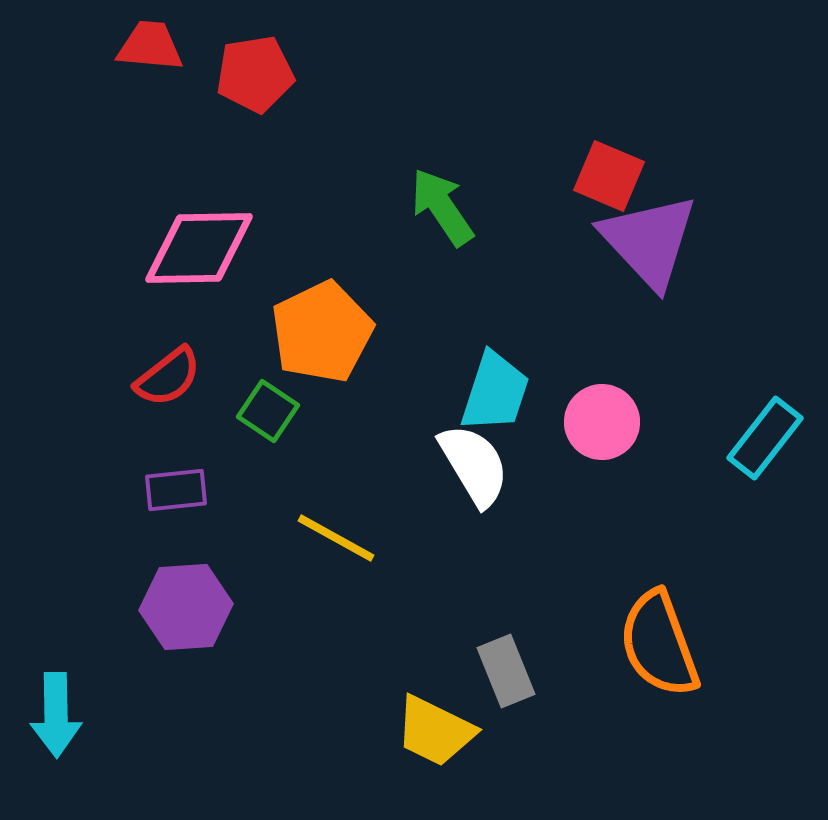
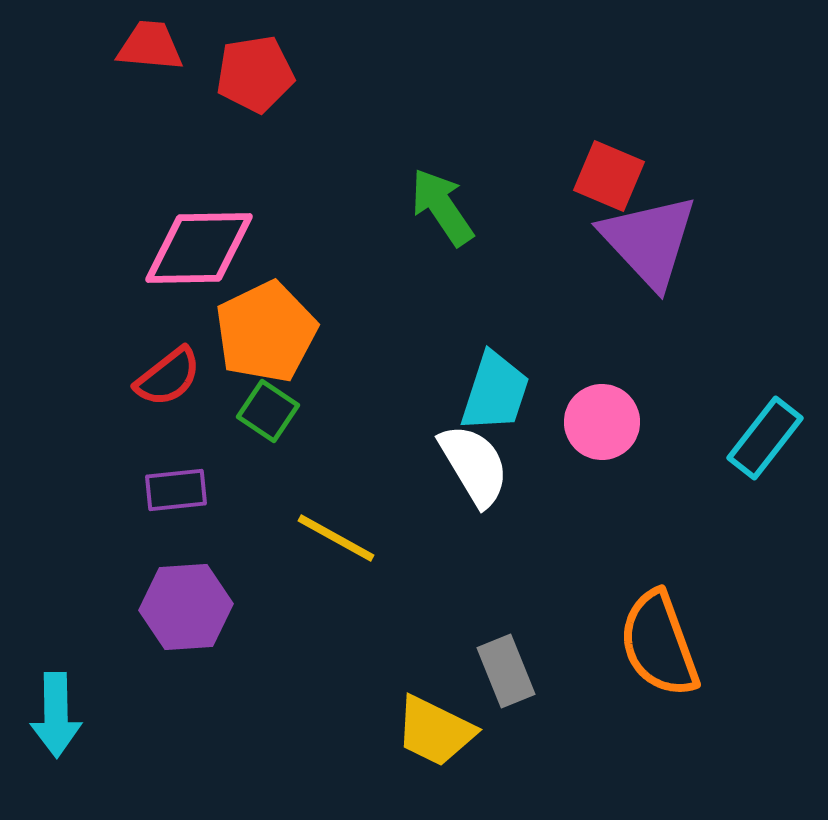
orange pentagon: moved 56 px left
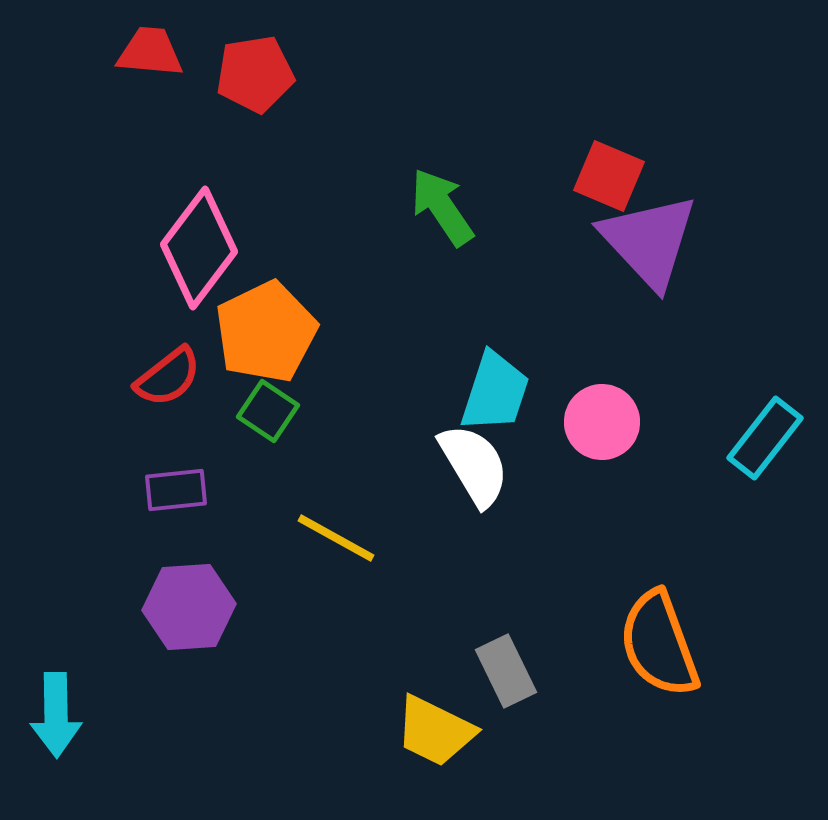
red trapezoid: moved 6 px down
pink diamond: rotated 52 degrees counterclockwise
purple hexagon: moved 3 px right
gray rectangle: rotated 4 degrees counterclockwise
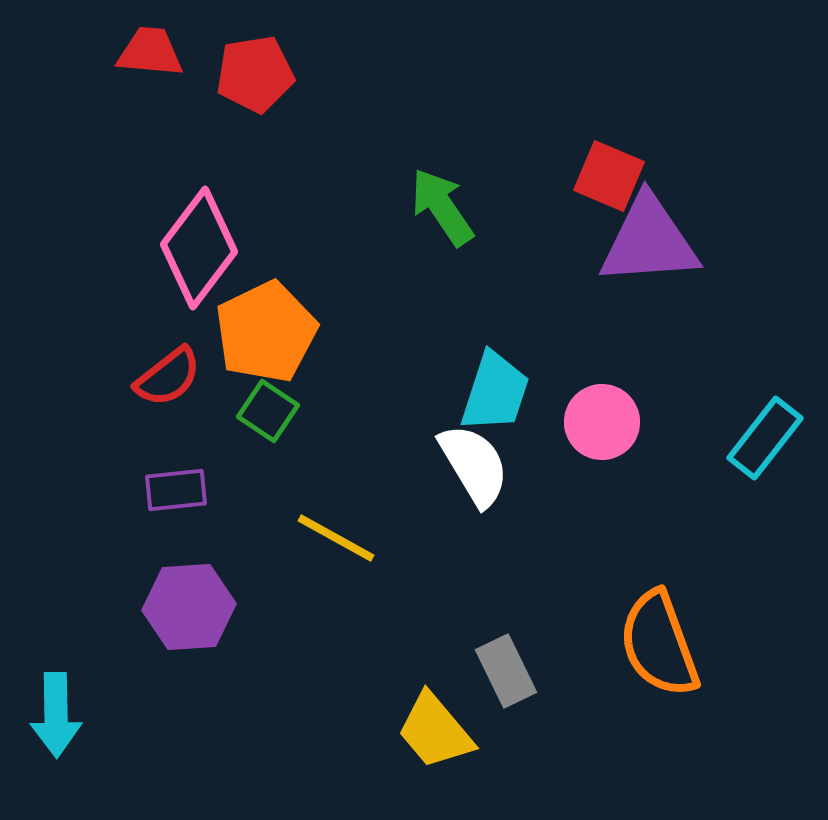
purple triangle: rotated 51 degrees counterclockwise
yellow trapezoid: rotated 24 degrees clockwise
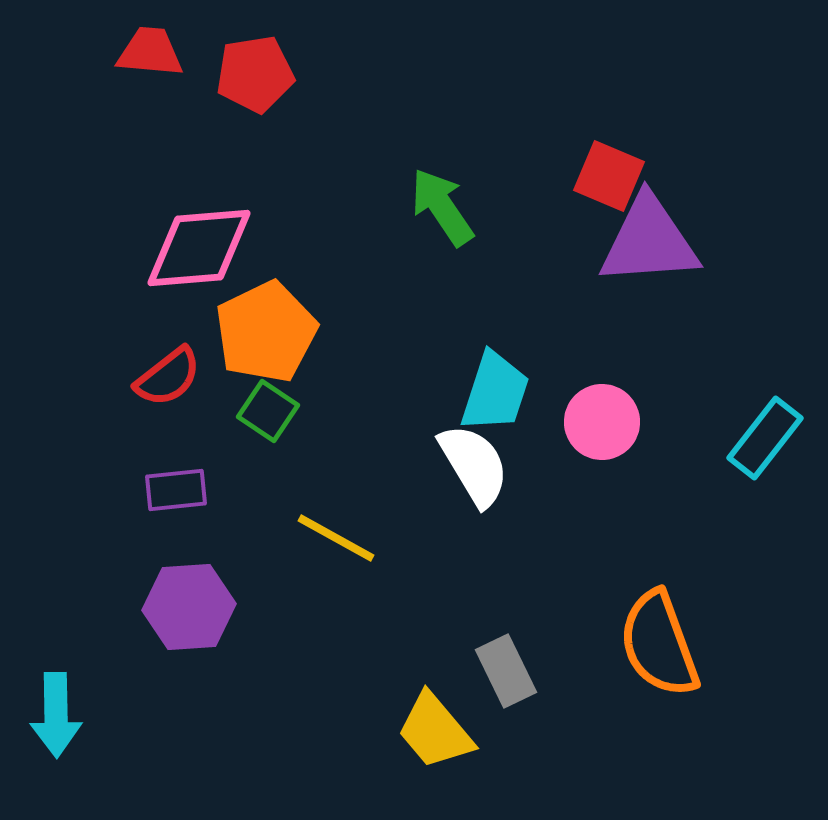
pink diamond: rotated 48 degrees clockwise
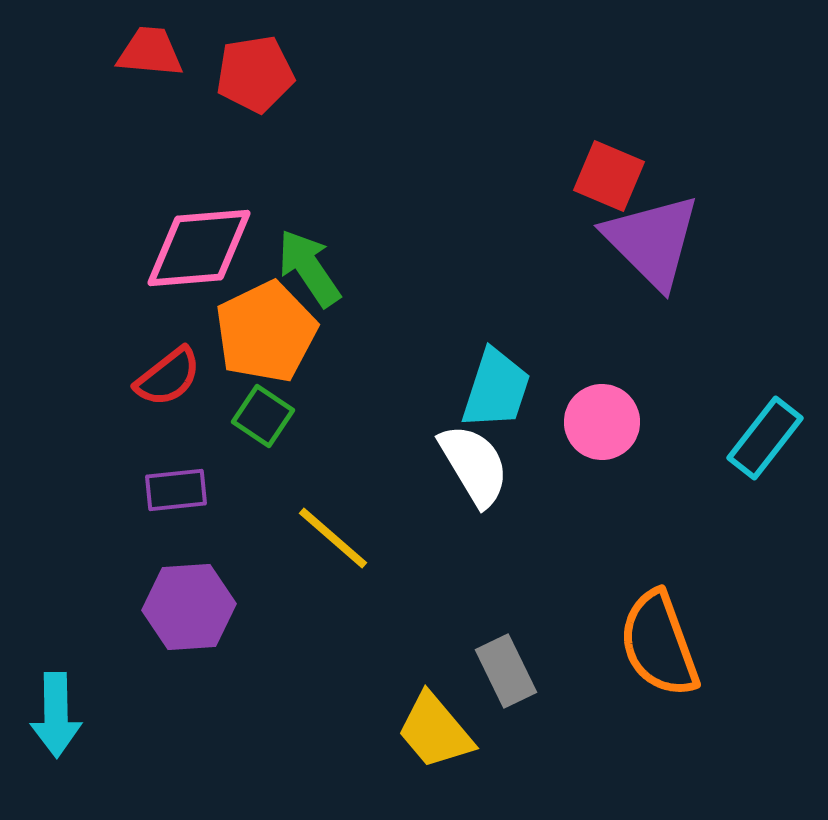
green arrow: moved 133 px left, 61 px down
purple triangle: moved 3 px right; rotated 49 degrees clockwise
cyan trapezoid: moved 1 px right, 3 px up
green square: moved 5 px left, 5 px down
yellow line: moved 3 px left; rotated 12 degrees clockwise
